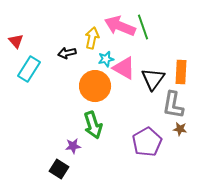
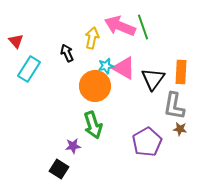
black arrow: rotated 78 degrees clockwise
cyan star: moved 7 px down
gray L-shape: moved 1 px right, 1 px down
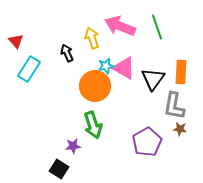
green line: moved 14 px right
yellow arrow: rotated 30 degrees counterclockwise
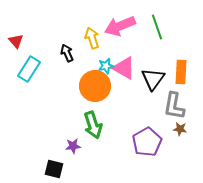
pink arrow: rotated 44 degrees counterclockwise
black square: moved 5 px left; rotated 18 degrees counterclockwise
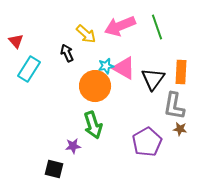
yellow arrow: moved 6 px left, 4 px up; rotated 150 degrees clockwise
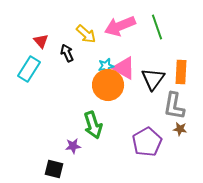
red triangle: moved 25 px right
orange circle: moved 13 px right, 1 px up
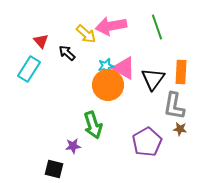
pink arrow: moved 9 px left; rotated 12 degrees clockwise
black arrow: rotated 24 degrees counterclockwise
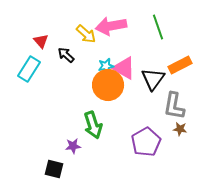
green line: moved 1 px right
black arrow: moved 1 px left, 2 px down
orange rectangle: moved 1 px left, 7 px up; rotated 60 degrees clockwise
purple pentagon: moved 1 px left
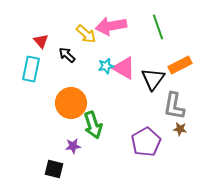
black arrow: moved 1 px right
cyan rectangle: moved 2 px right; rotated 20 degrees counterclockwise
orange circle: moved 37 px left, 18 px down
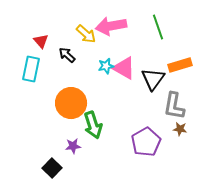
orange rectangle: rotated 10 degrees clockwise
black square: moved 2 px left, 1 px up; rotated 30 degrees clockwise
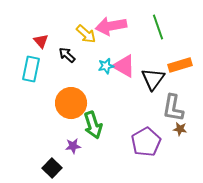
pink triangle: moved 2 px up
gray L-shape: moved 1 px left, 2 px down
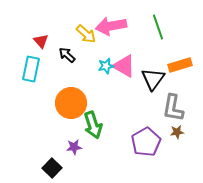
brown star: moved 3 px left, 3 px down; rotated 16 degrees counterclockwise
purple star: moved 1 px right, 1 px down
